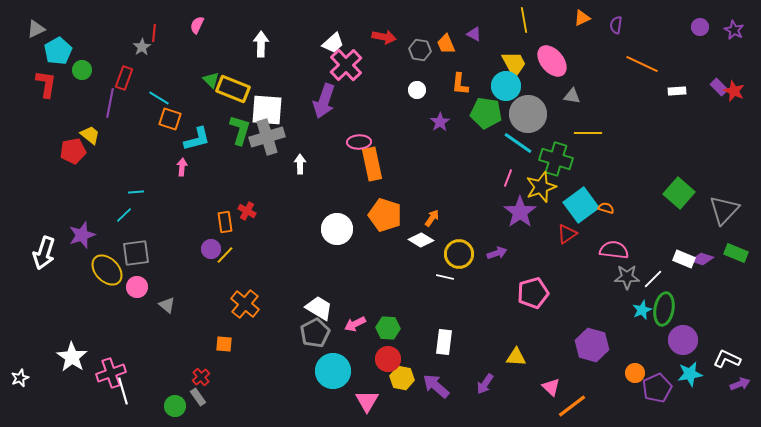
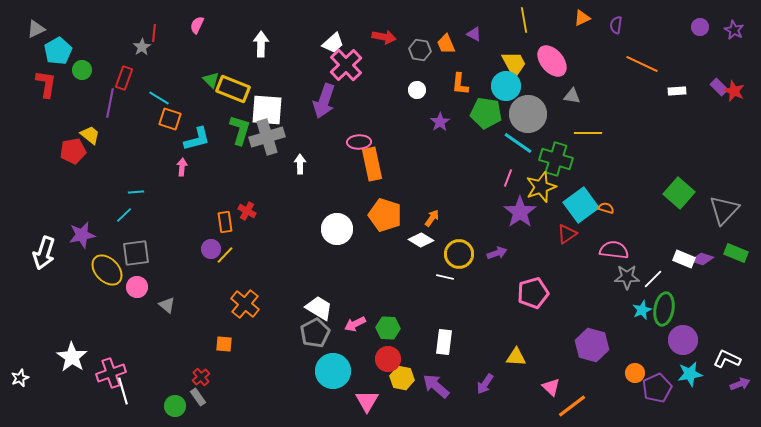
purple star at (82, 235): rotated 8 degrees clockwise
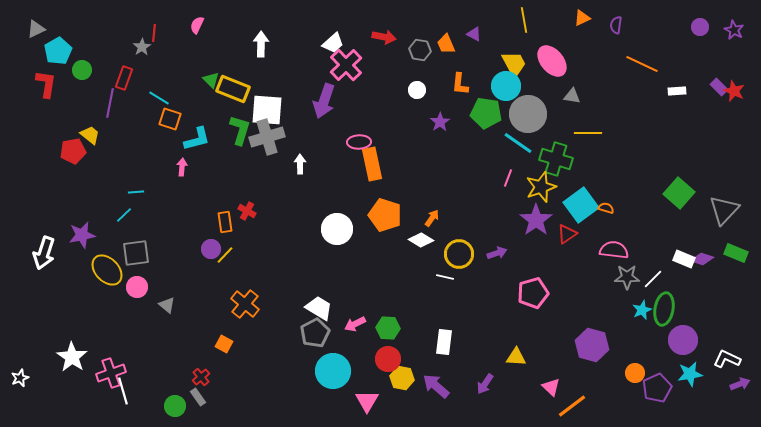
purple star at (520, 212): moved 16 px right, 8 px down
orange square at (224, 344): rotated 24 degrees clockwise
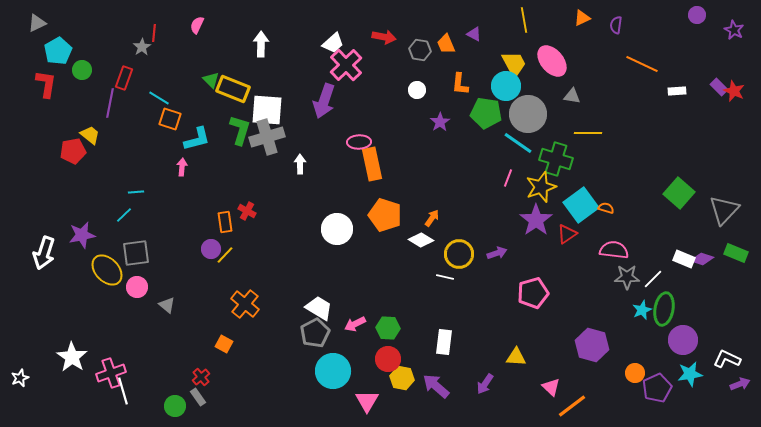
purple circle at (700, 27): moved 3 px left, 12 px up
gray triangle at (36, 29): moved 1 px right, 6 px up
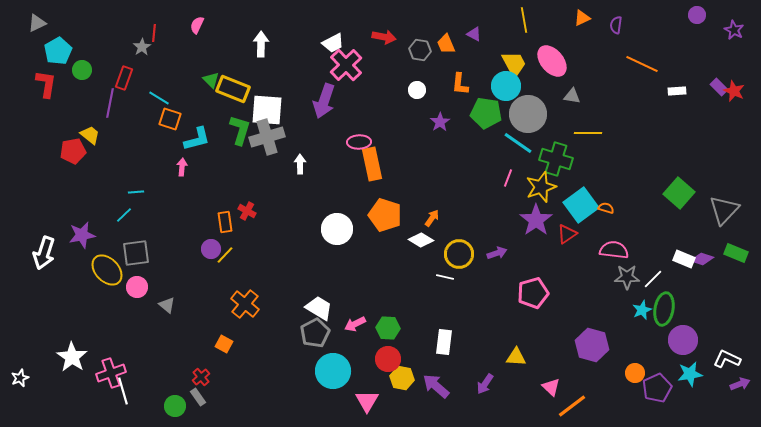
white trapezoid at (333, 43): rotated 15 degrees clockwise
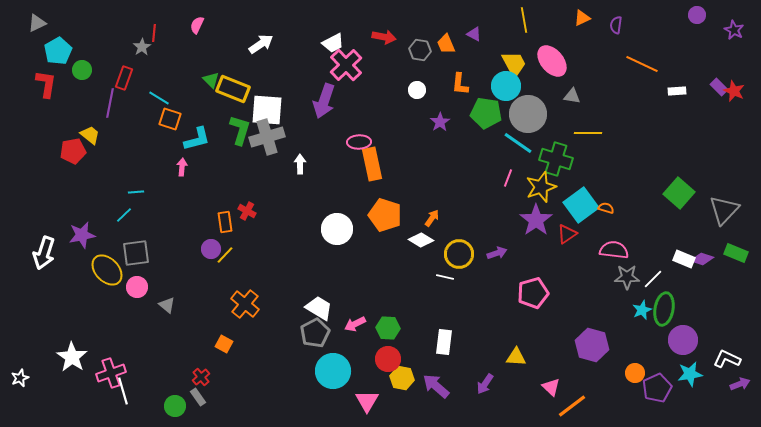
white arrow at (261, 44): rotated 55 degrees clockwise
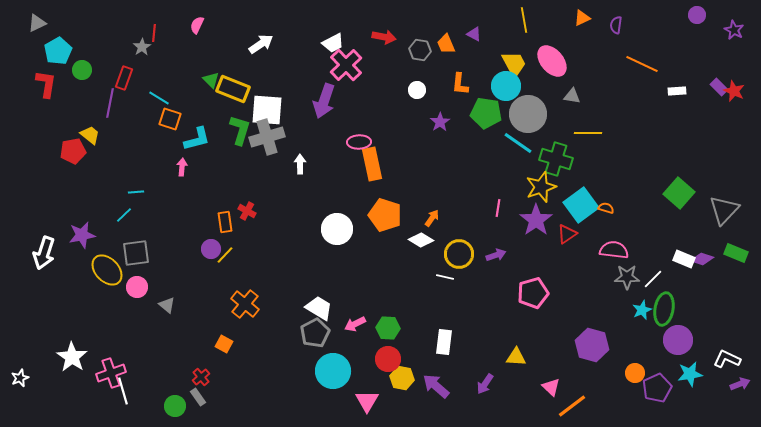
pink line at (508, 178): moved 10 px left, 30 px down; rotated 12 degrees counterclockwise
purple arrow at (497, 253): moved 1 px left, 2 px down
purple circle at (683, 340): moved 5 px left
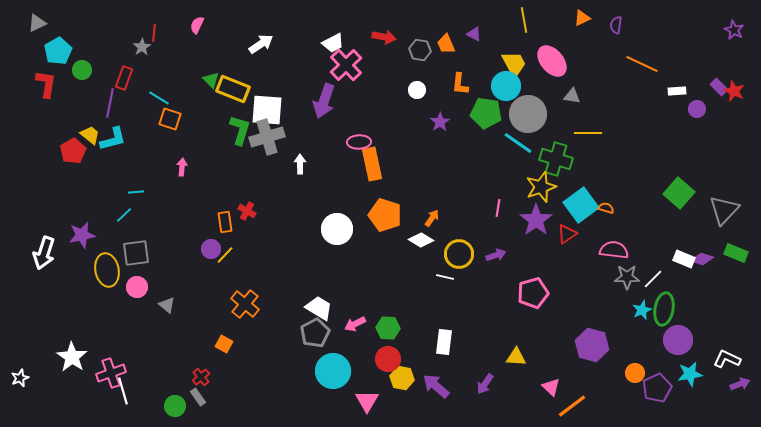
purple circle at (697, 15): moved 94 px down
cyan L-shape at (197, 139): moved 84 px left
red pentagon at (73, 151): rotated 20 degrees counterclockwise
yellow ellipse at (107, 270): rotated 32 degrees clockwise
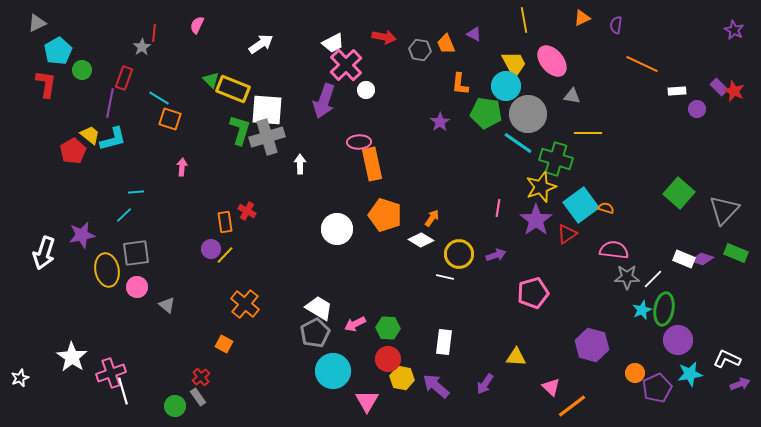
white circle at (417, 90): moved 51 px left
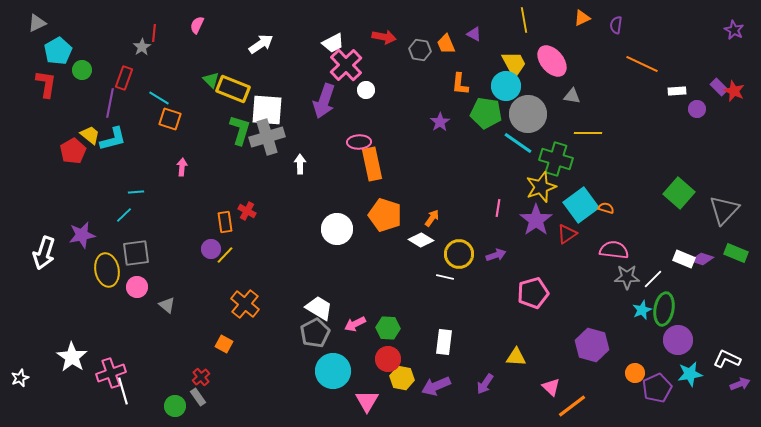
purple arrow at (436, 386): rotated 64 degrees counterclockwise
